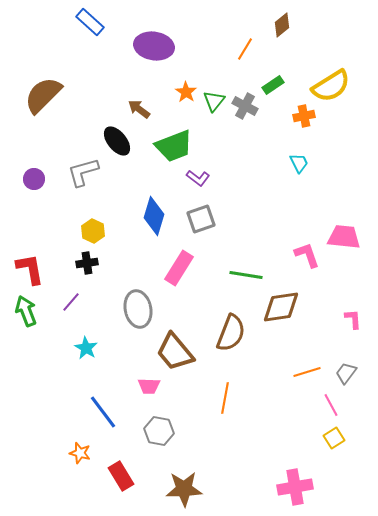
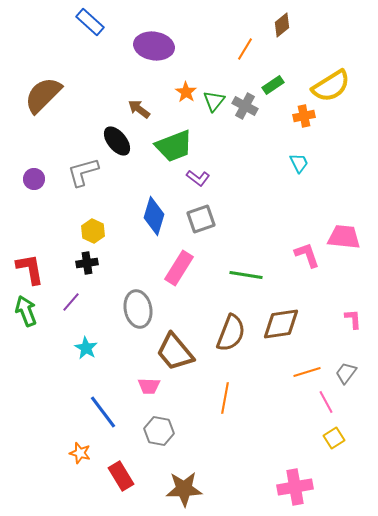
brown diamond at (281, 307): moved 17 px down
pink line at (331, 405): moved 5 px left, 3 px up
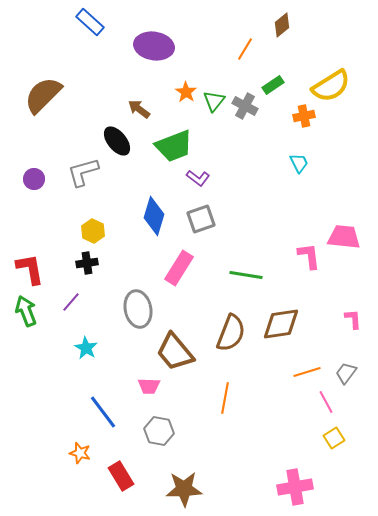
pink L-shape at (307, 255): moved 2 px right, 1 px down; rotated 12 degrees clockwise
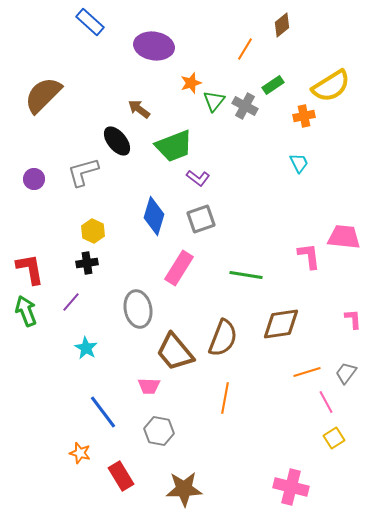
orange star at (186, 92): moved 5 px right, 9 px up; rotated 20 degrees clockwise
brown semicircle at (231, 333): moved 8 px left, 5 px down
pink cross at (295, 487): moved 4 px left; rotated 24 degrees clockwise
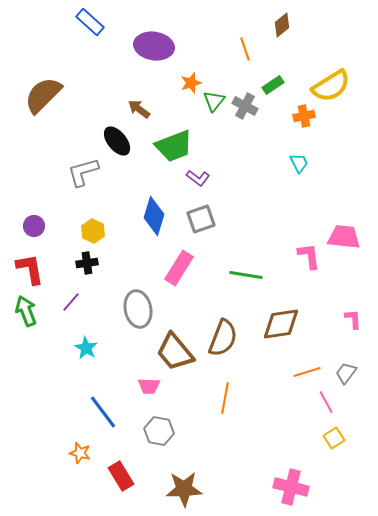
orange line at (245, 49): rotated 50 degrees counterclockwise
purple circle at (34, 179): moved 47 px down
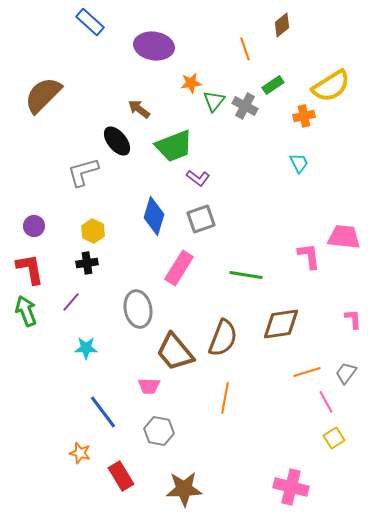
orange star at (191, 83): rotated 10 degrees clockwise
cyan star at (86, 348): rotated 30 degrees counterclockwise
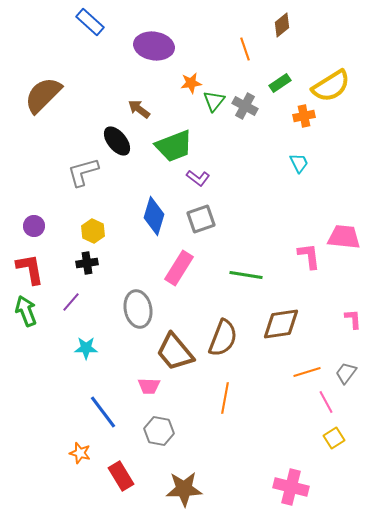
green rectangle at (273, 85): moved 7 px right, 2 px up
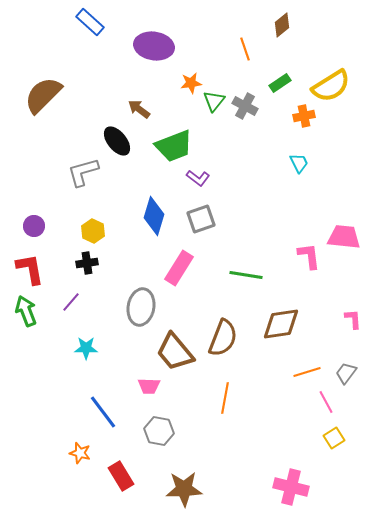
gray ellipse at (138, 309): moved 3 px right, 2 px up; rotated 21 degrees clockwise
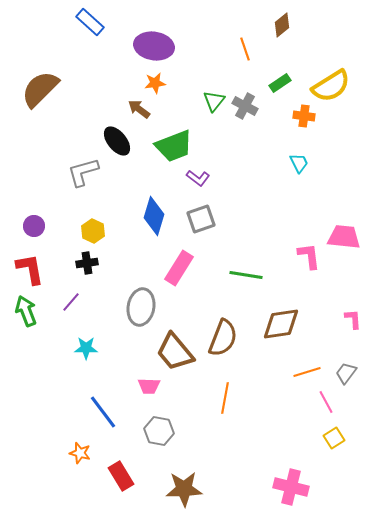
orange star at (191, 83): moved 36 px left
brown semicircle at (43, 95): moved 3 px left, 6 px up
orange cross at (304, 116): rotated 20 degrees clockwise
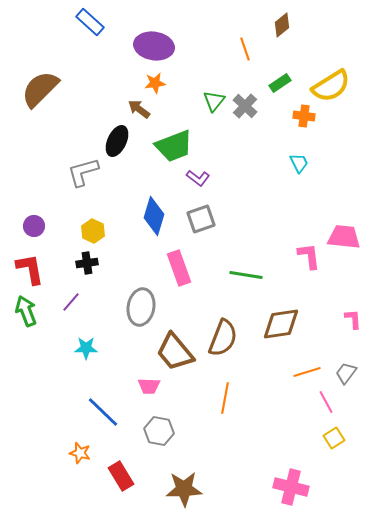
gray cross at (245, 106): rotated 15 degrees clockwise
black ellipse at (117, 141): rotated 64 degrees clockwise
pink rectangle at (179, 268): rotated 52 degrees counterclockwise
blue line at (103, 412): rotated 9 degrees counterclockwise
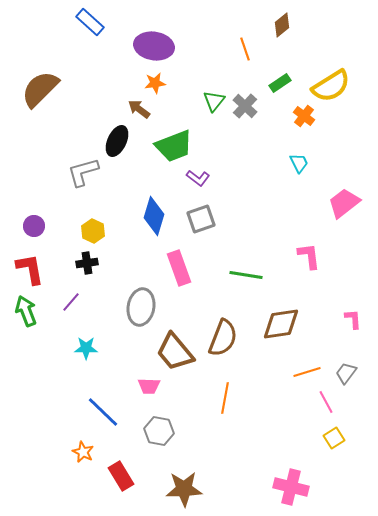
orange cross at (304, 116): rotated 30 degrees clockwise
pink trapezoid at (344, 237): moved 34 px up; rotated 44 degrees counterclockwise
orange star at (80, 453): moved 3 px right, 1 px up; rotated 10 degrees clockwise
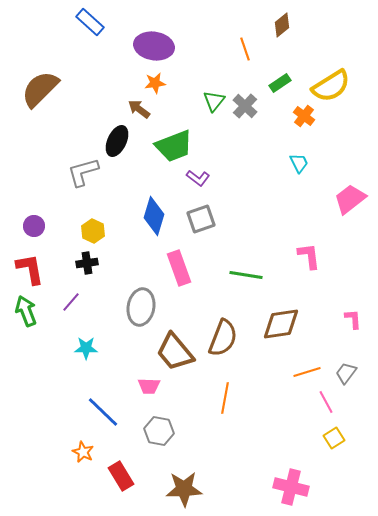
pink trapezoid at (344, 203): moved 6 px right, 4 px up
